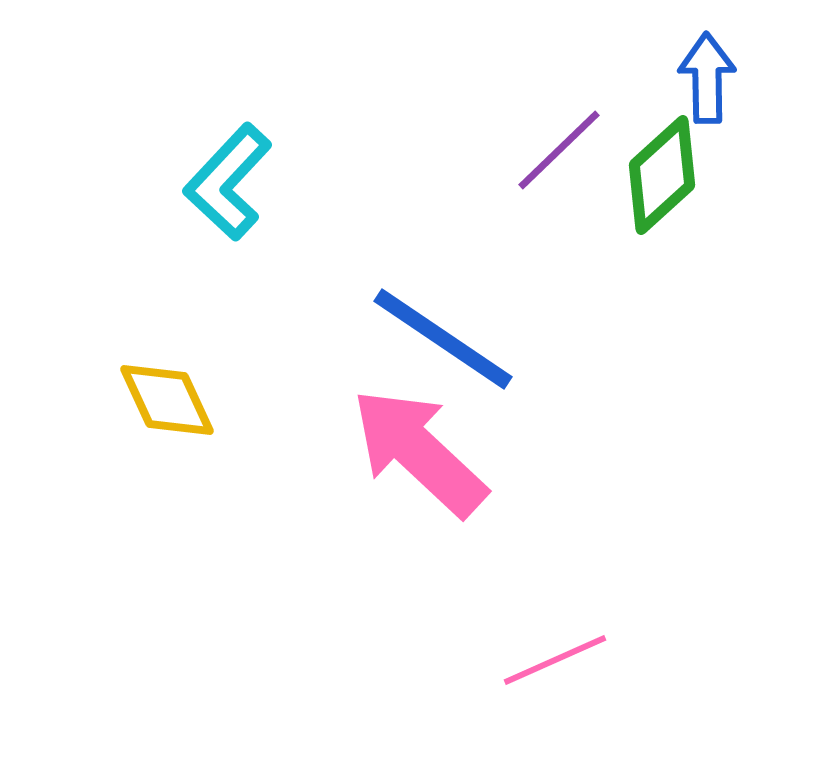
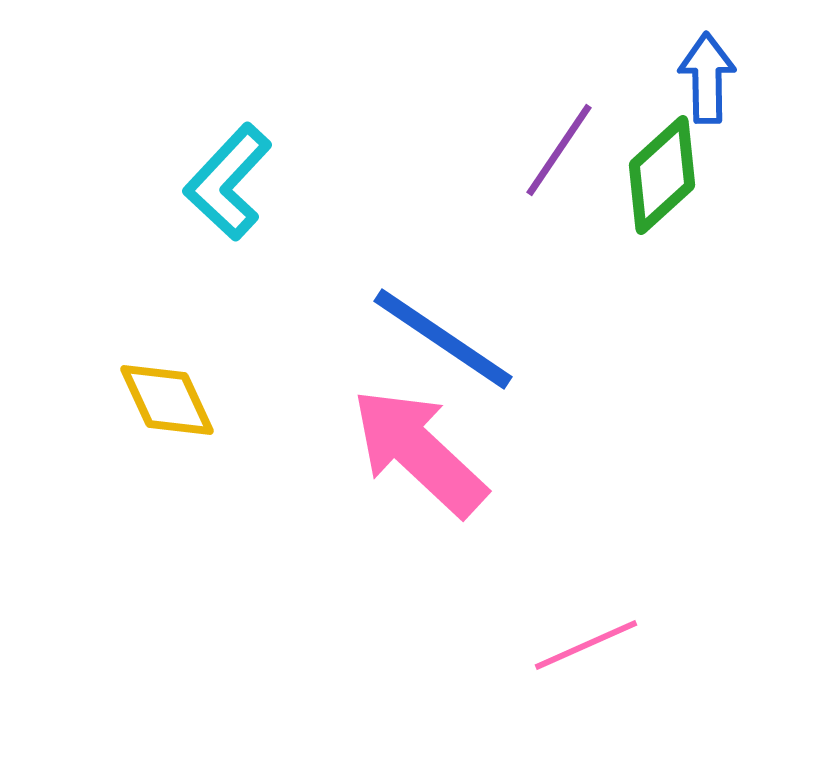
purple line: rotated 12 degrees counterclockwise
pink line: moved 31 px right, 15 px up
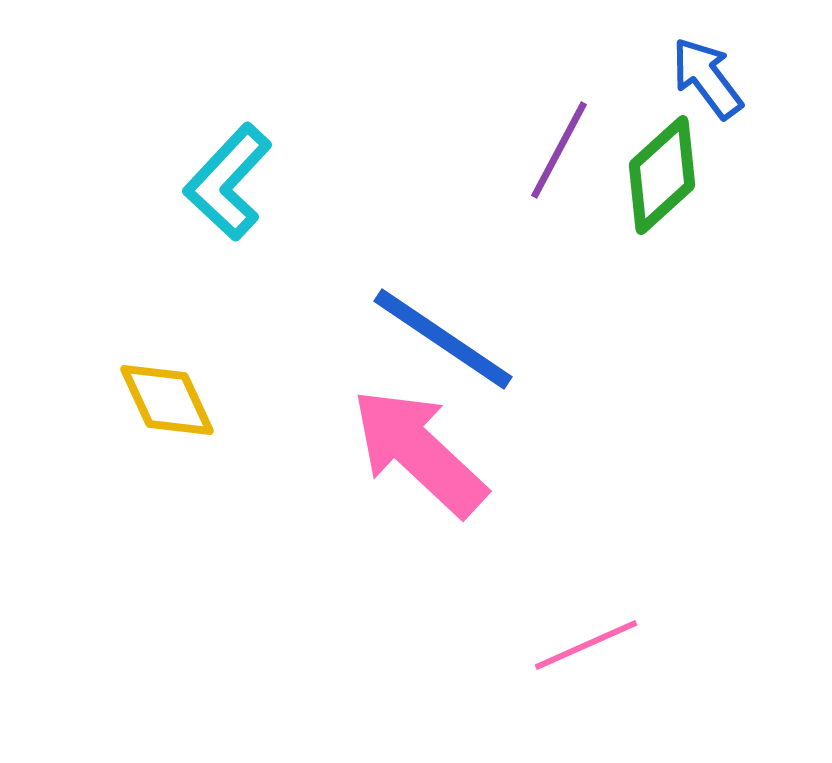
blue arrow: rotated 36 degrees counterclockwise
purple line: rotated 6 degrees counterclockwise
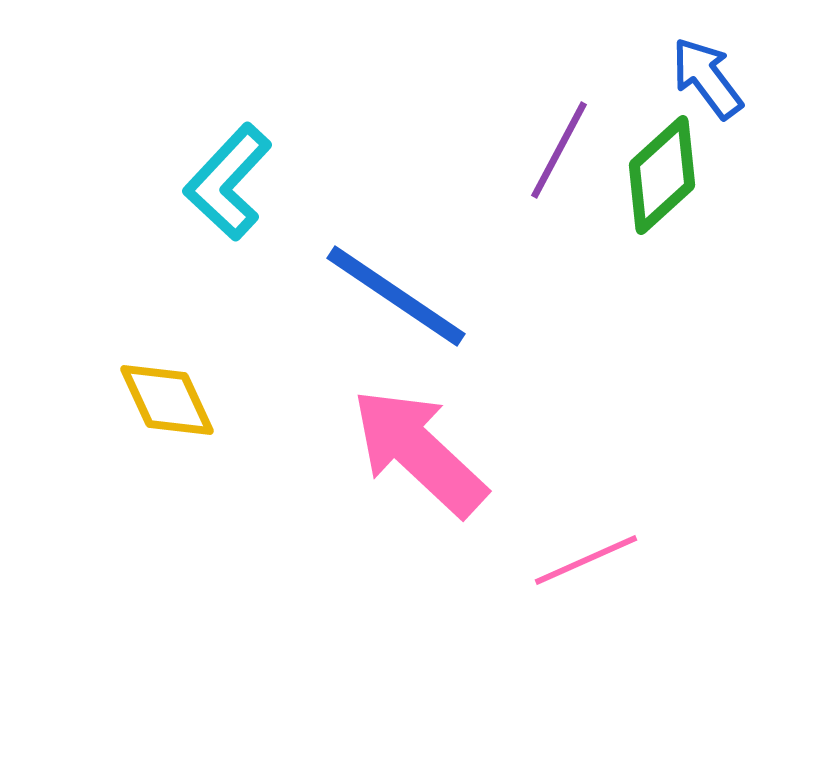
blue line: moved 47 px left, 43 px up
pink line: moved 85 px up
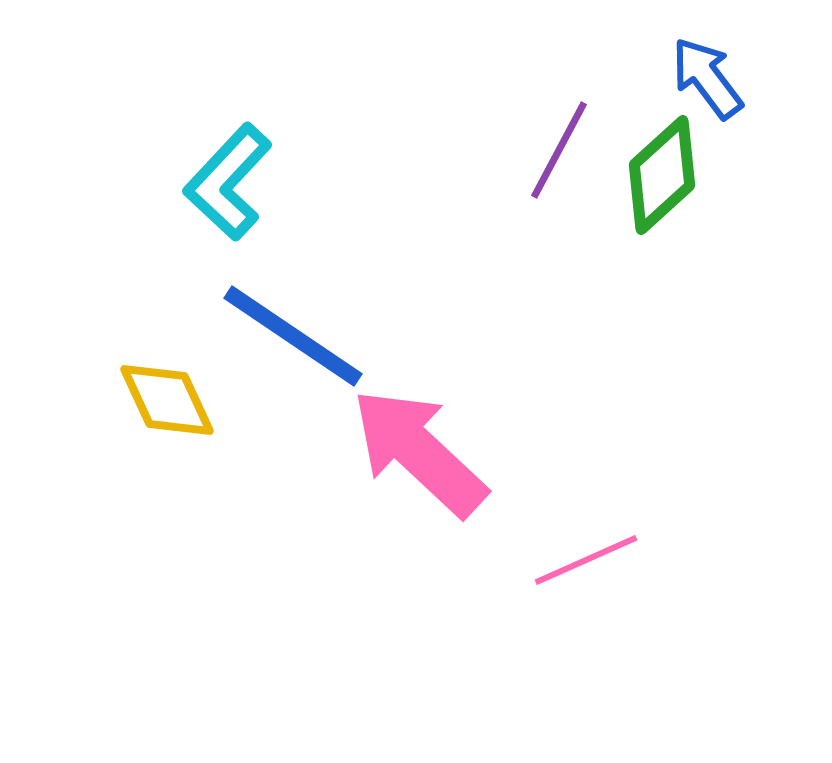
blue line: moved 103 px left, 40 px down
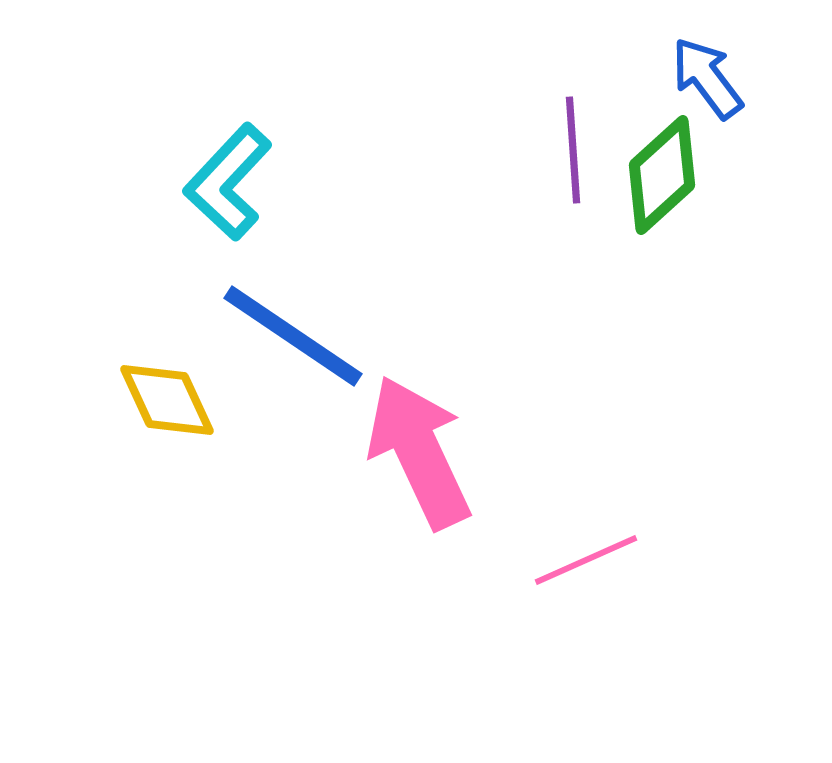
purple line: moved 14 px right; rotated 32 degrees counterclockwise
pink arrow: rotated 22 degrees clockwise
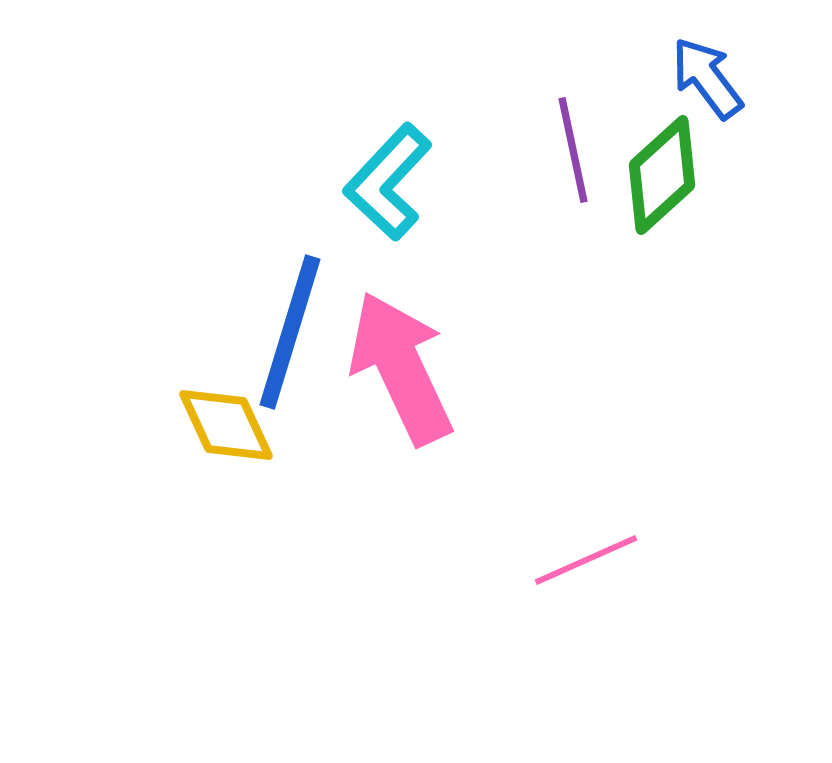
purple line: rotated 8 degrees counterclockwise
cyan L-shape: moved 160 px right
blue line: moved 3 px left, 4 px up; rotated 73 degrees clockwise
yellow diamond: moved 59 px right, 25 px down
pink arrow: moved 18 px left, 84 px up
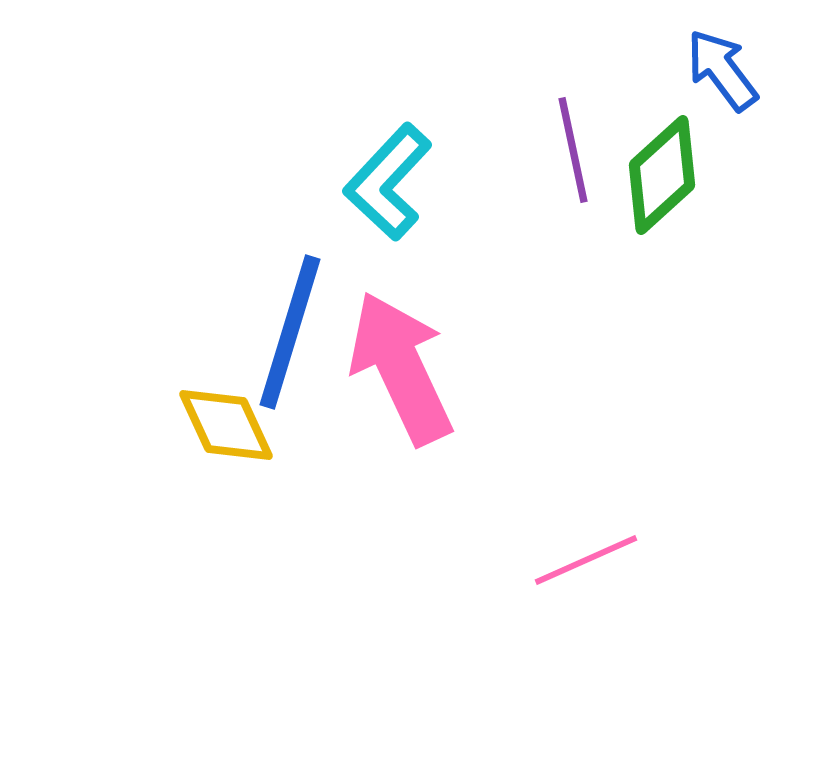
blue arrow: moved 15 px right, 8 px up
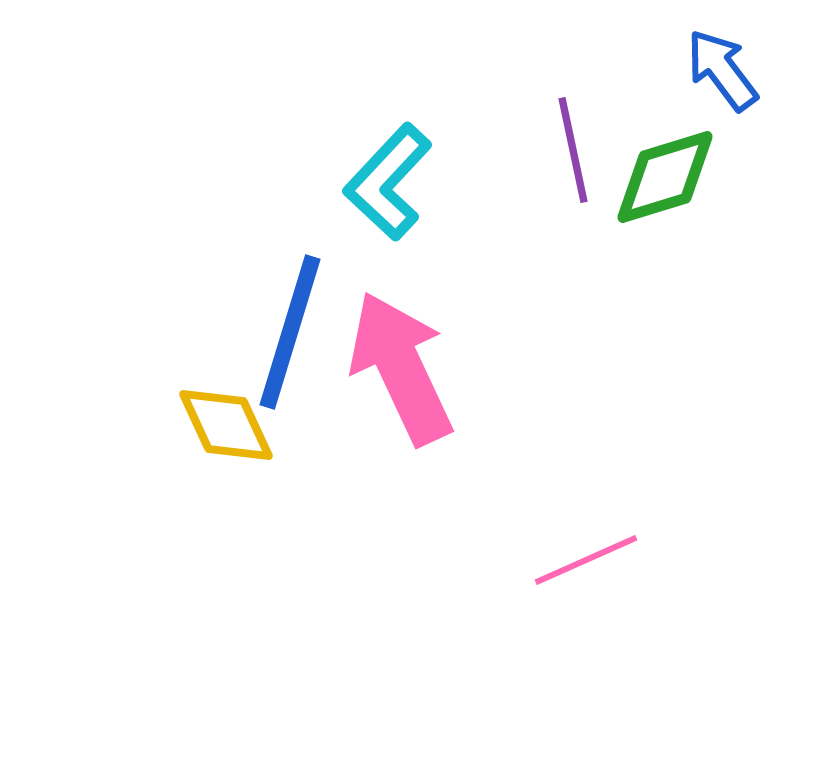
green diamond: moved 3 px right, 2 px down; rotated 25 degrees clockwise
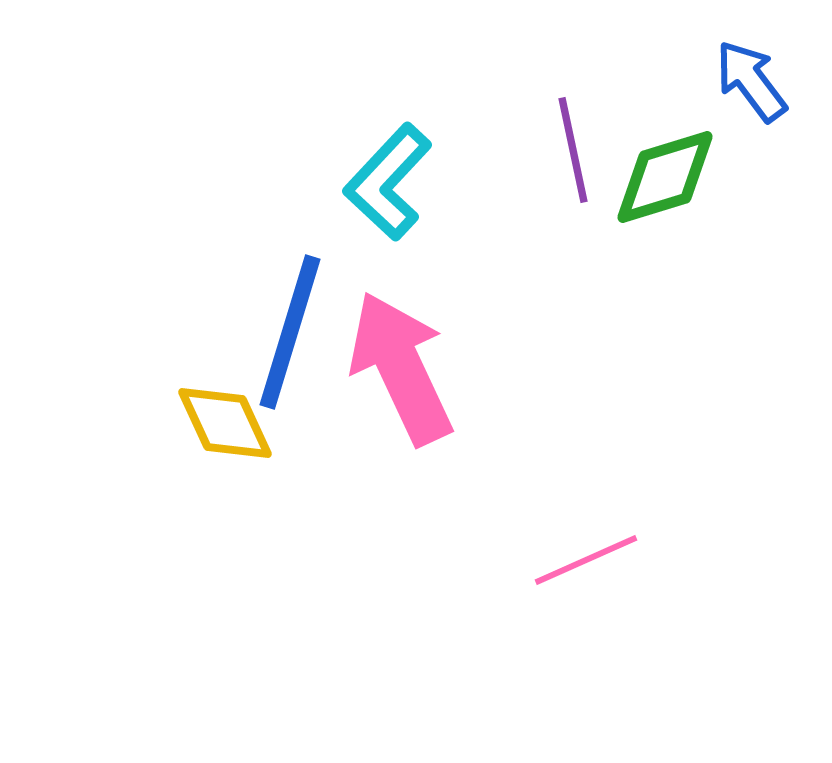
blue arrow: moved 29 px right, 11 px down
yellow diamond: moved 1 px left, 2 px up
